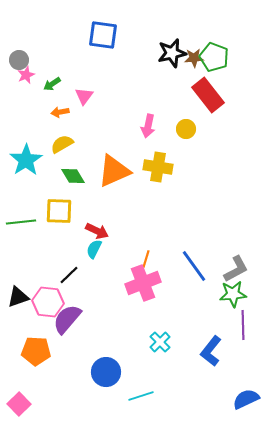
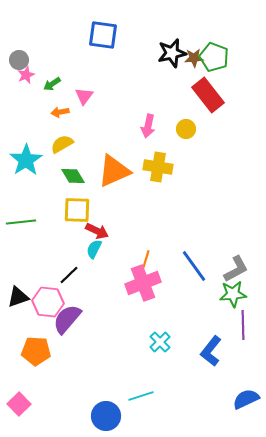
yellow square: moved 18 px right, 1 px up
blue circle: moved 44 px down
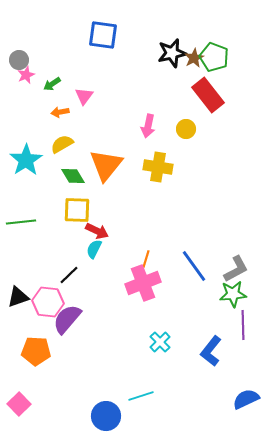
brown star: rotated 24 degrees counterclockwise
orange triangle: moved 8 px left, 6 px up; rotated 27 degrees counterclockwise
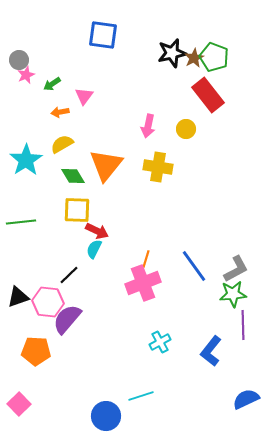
cyan cross: rotated 15 degrees clockwise
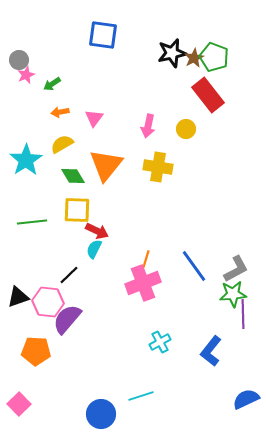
pink triangle: moved 10 px right, 22 px down
green line: moved 11 px right
purple line: moved 11 px up
blue circle: moved 5 px left, 2 px up
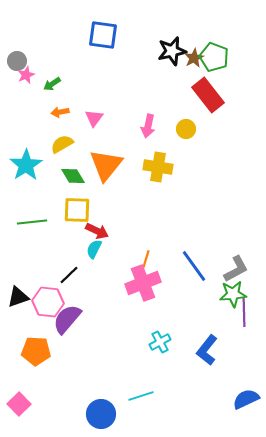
black star: moved 2 px up
gray circle: moved 2 px left, 1 px down
cyan star: moved 5 px down
purple line: moved 1 px right, 2 px up
blue L-shape: moved 4 px left, 1 px up
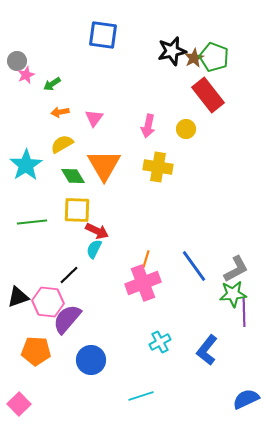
orange triangle: moved 2 px left; rotated 9 degrees counterclockwise
blue circle: moved 10 px left, 54 px up
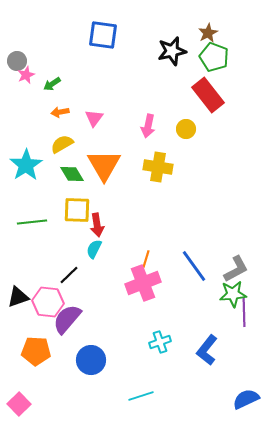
brown star: moved 14 px right, 25 px up
green diamond: moved 1 px left, 2 px up
red arrow: moved 6 px up; rotated 55 degrees clockwise
cyan cross: rotated 10 degrees clockwise
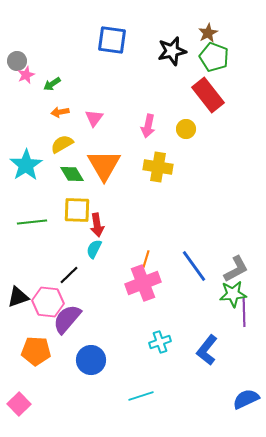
blue square: moved 9 px right, 5 px down
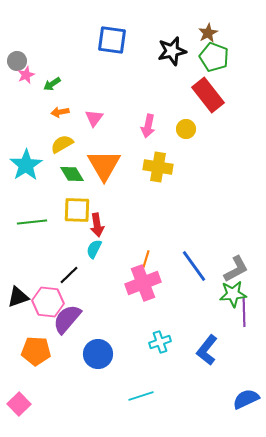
blue circle: moved 7 px right, 6 px up
